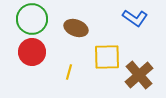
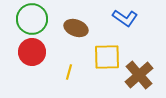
blue L-shape: moved 10 px left
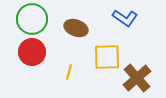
brown cross: moved 2 px left, 3 px down
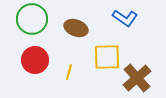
red circle: moved 3 px right, 8 px down
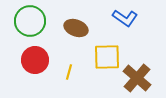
green circle: moved 2 px left, 2 px down
brown cross: rotated 8 degrees counterclockwise
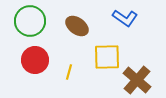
brown ellipse: moved 1 px right, 2 px up; rotated 15 degrees clockwise
brown cross: moved 2 px down
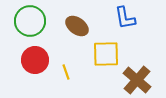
blue L-shape: rotated 45 degrees clockwise
yellow square: moved 1 px left, 3 px up
yellow line: moved 3 px left; rotated 35 degrees counterclockwise
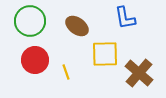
yellow square: moved 1 px left
brown cross: moved 2 px right, 7 px up
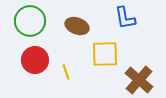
brown ellipse: rotated 15 degrees counterclockwise
brown cross: moved 7 px down
